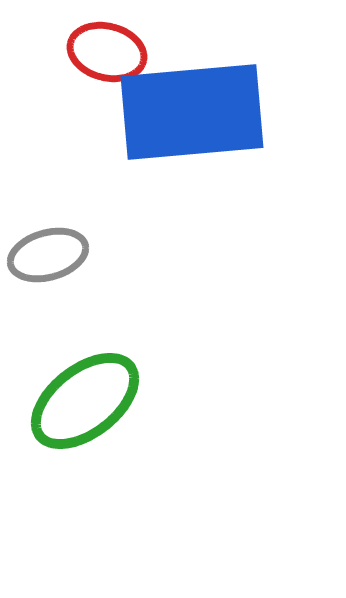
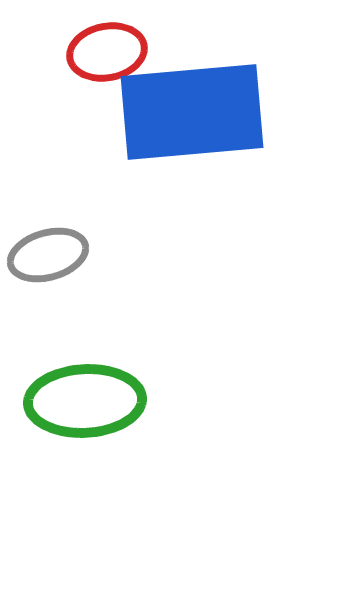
red ellipse: rotated 26 degrees counterclockwise
green ellipse: rotated 35 degrees clockwise
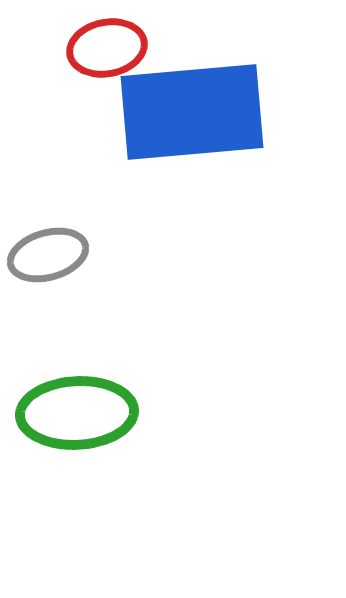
red ellipse: moved 4 px up
green ellipse: moved 8 px left, 12 px down
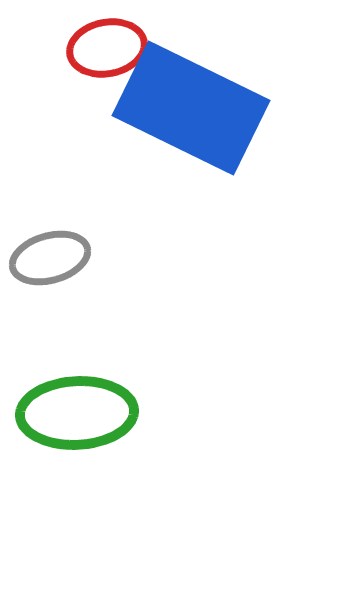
blue rectangle: moved 1 px left, 4 px up; rotated 31 degrees clockwise
gray ellipse: moved 2 px right, 3 px down
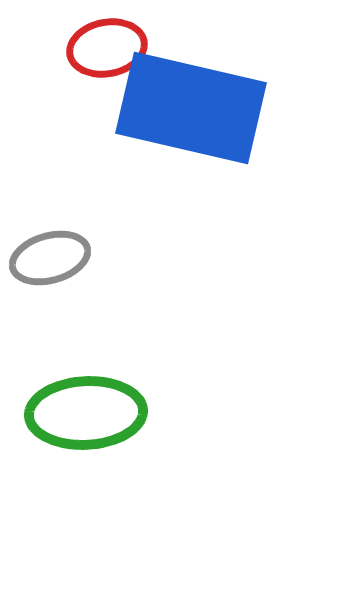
blue rectangle: rotated 13 degrees counterclockwise
green ellipse: moved 9 px right
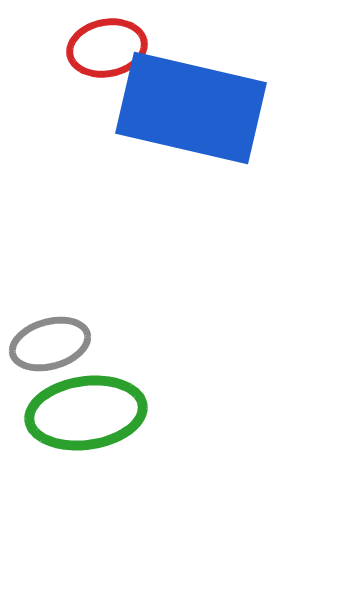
gray ellipse: moved 86 px down
green ellipse: rotated 5 degrees counterclockwise
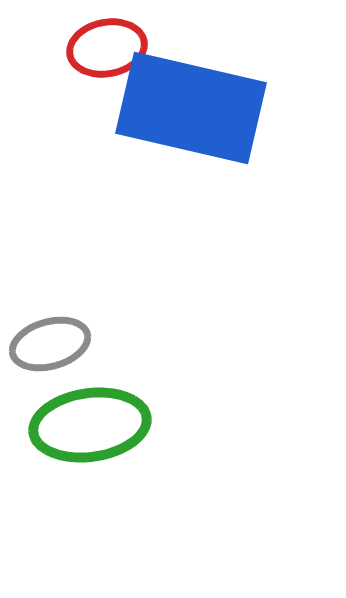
green ellipse: moved 4 px right, 12 px down
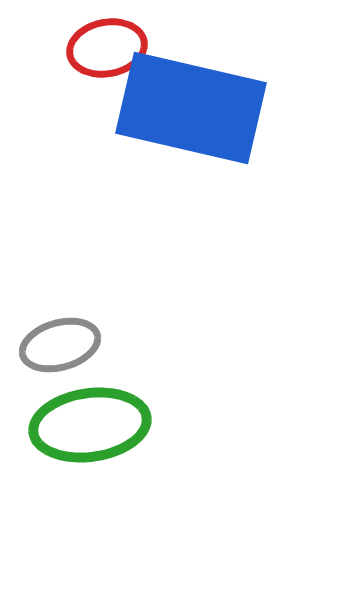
gray ellipse: moved 10 px right, 1 px down
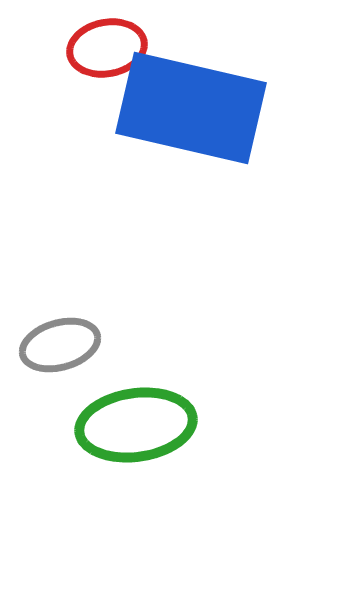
green ellipse: moved 46 px right
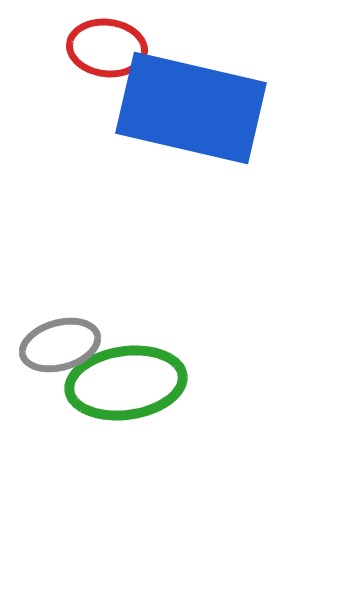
red ellipse: rotated 18 degrees clockwise
green ellipse: moved 10 px left, 42 px up
